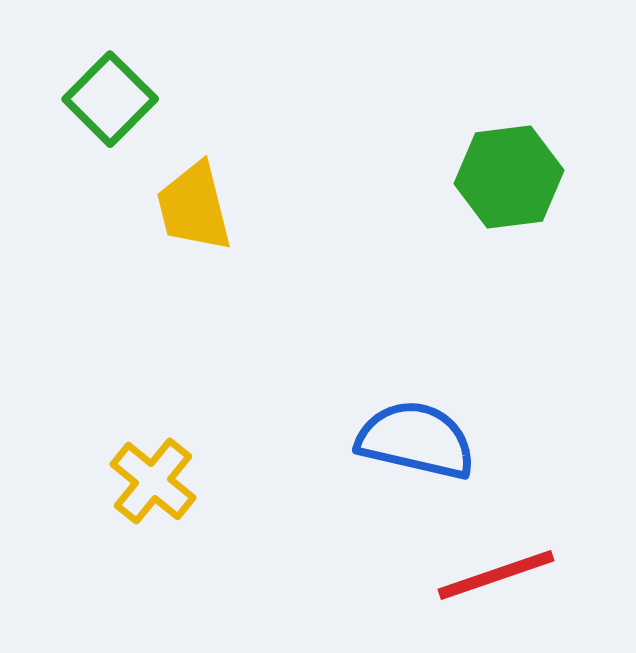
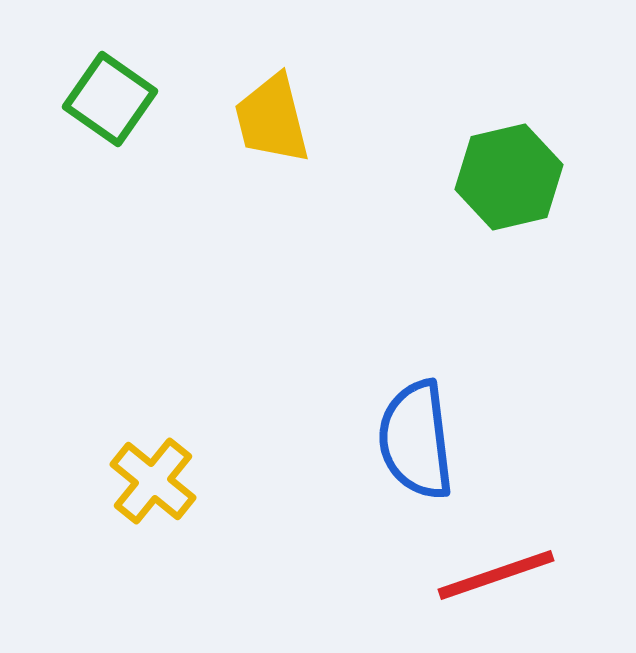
green square: rotated 10 degrees counterclockwise
green hexagon: rotated 6 degrees counterclockwise
yellow trapezoid: moved 78 px right, 88 px up
blue semicircle: rotated 110 degrees counterclockwise
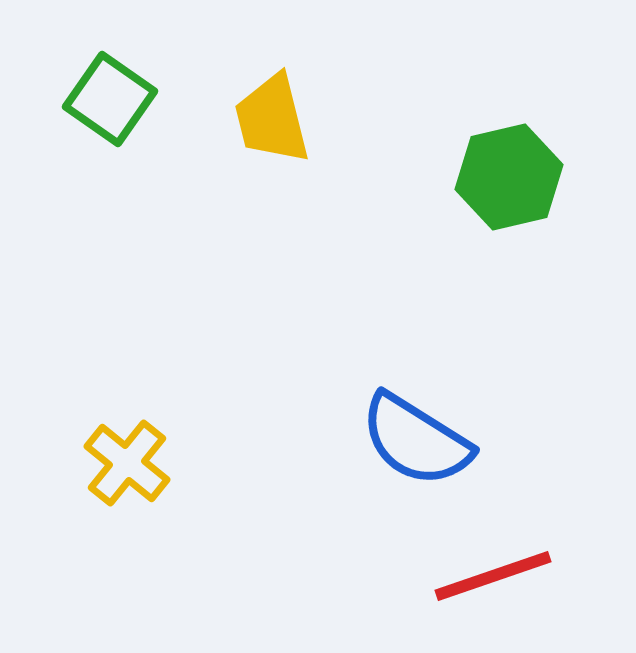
blue semicircle: rotated 51 degrees counterclockwise
yellow cross: moved 26 px left, 18 px up
red line: moved 3 px left, 1 px down
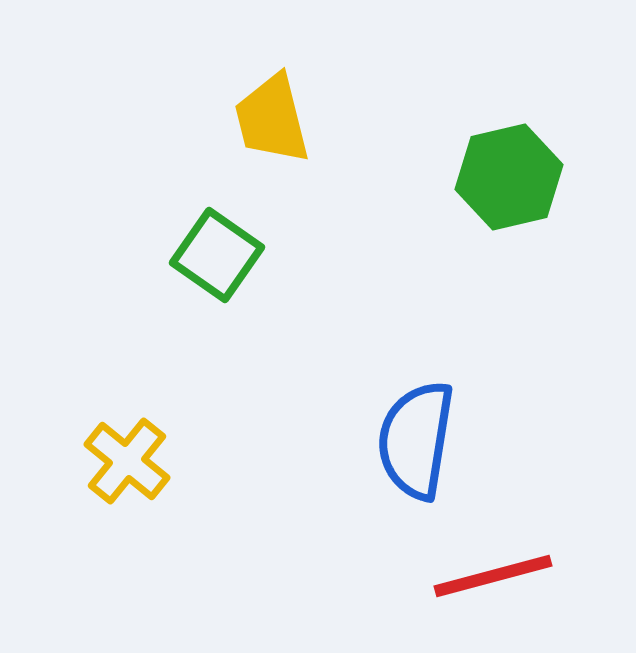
green square: moved 107 px right, 156 px down
blue semicircle: rotated 67 degrees clockwise
yellow cross: moved 2 px up
red line: rotated 4 degrees clockwise
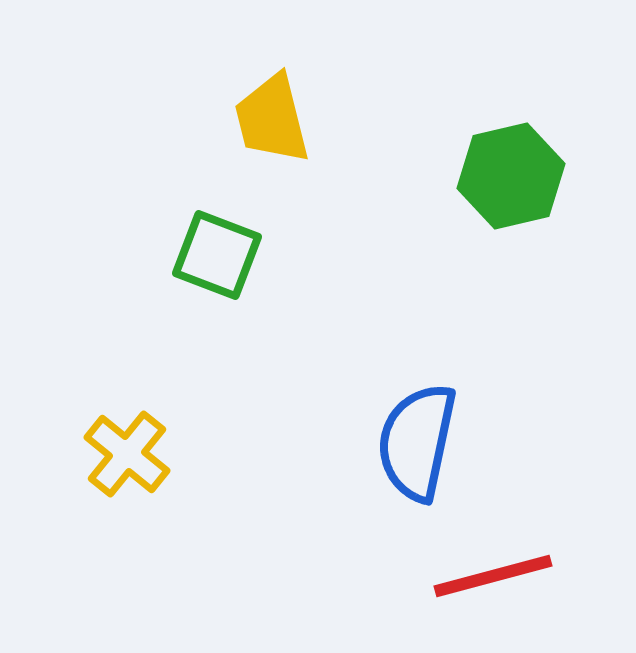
green hexagon: moved 2 px right, 1 px up
green square: rotated 14 degrees counterclockwise
blue semicircle: moved 1 px right, 2 px down; rotated 3 degrees clockwise
yellow cross: moved 7 px up
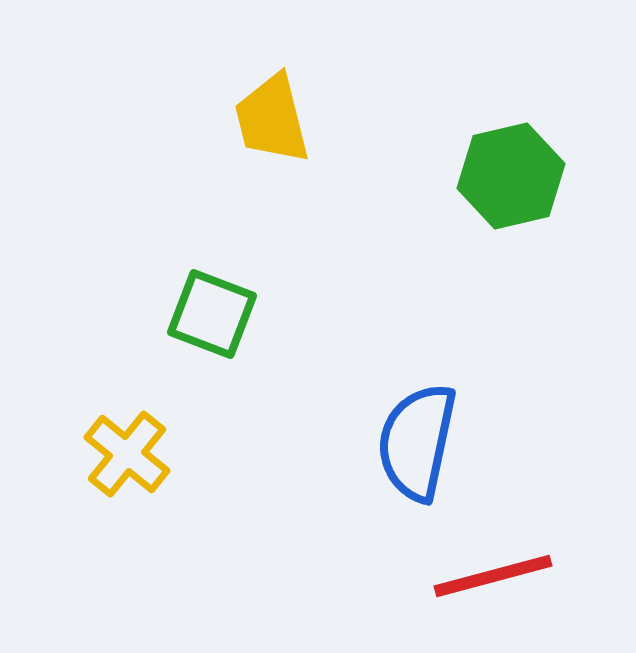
green square: moved 5 px left, 59 px down
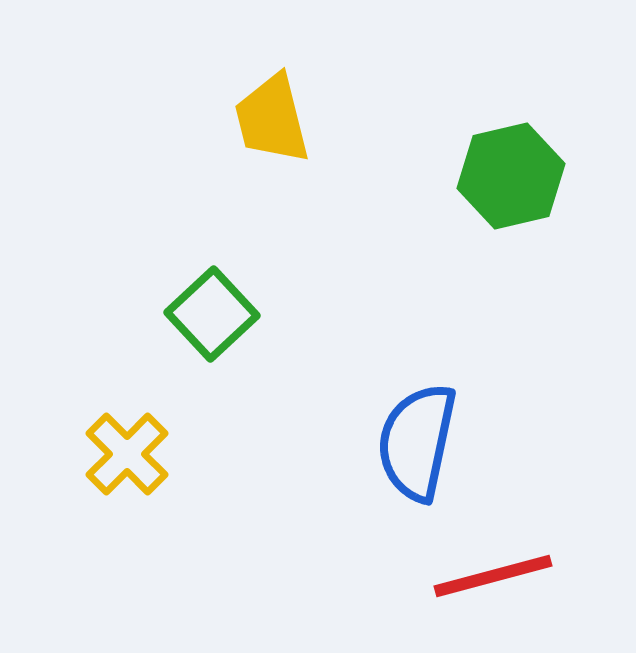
green square: rotated 26 degrees clockwise
yellow cross: rotated 6 degrees clockwise
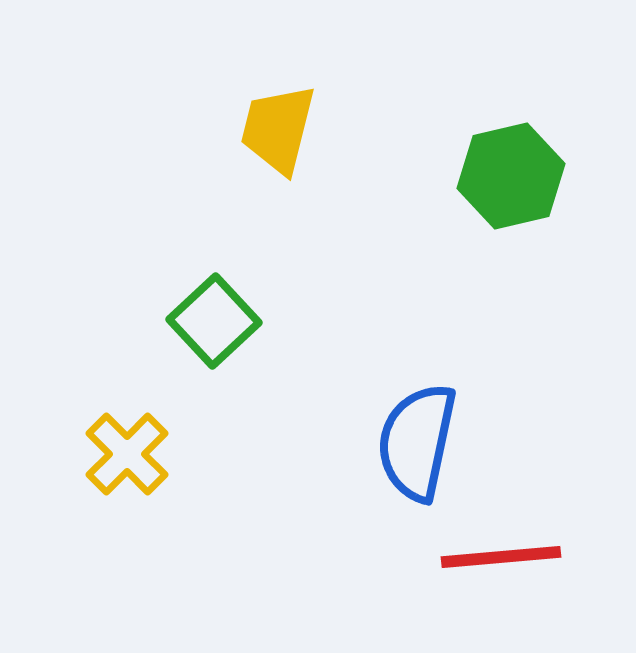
yellow trapezoid: moved 6 px right, 10 px down; rotated 28 degrees clockwise
green square: moved 2 px right, 7 px down
red line: moved 8 px right, 19 px up; rotated 10 degrees clockwise
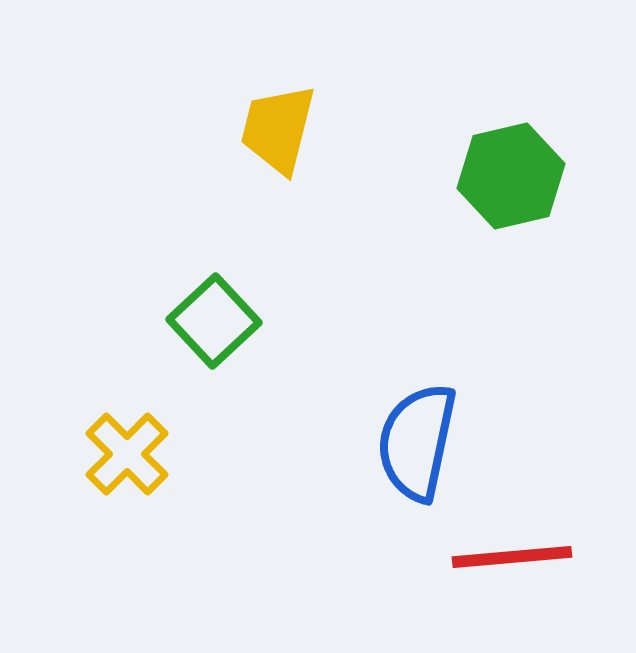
red line: moved 11 px right
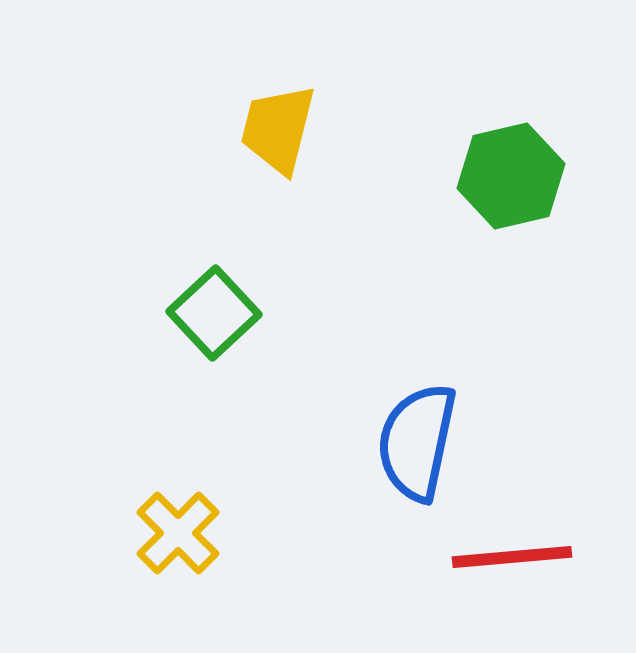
green square: moved 8 px up
yellow cross: moved 51 px right, 79 px down
